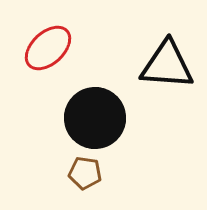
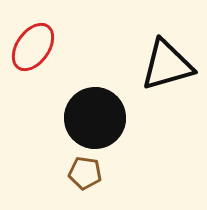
red ellipse: moved 15 px left, 1 px up; rotated 12 degrees counterclockwise
black triangle: rotated 20 degrees counterclockwise
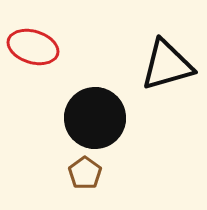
red ellipse: rotated 72 degrees clockwise
brown pentagon: rotated 28 degrees clockwise
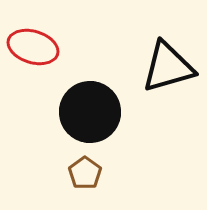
black triangle: moved 1 px right, 2 px down
black circle: moved 5 px left, 6 px up
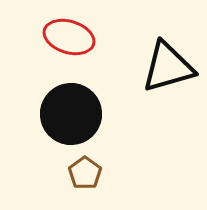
red ellipse: moved 36 px right, 10 px up
black circle: moved 19 px left, 2 px down
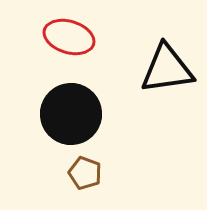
black triangle: moved 1 px left, 2 px down; rotated 8 degrees clockwise
brown pentagon: rotated 16 degrees counterclockwise
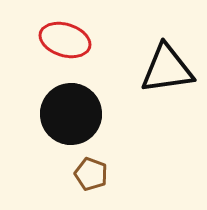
red ellipse: moved 4 px left, 3 px down
brown pentagon: moved 6 px right, 1 px down
